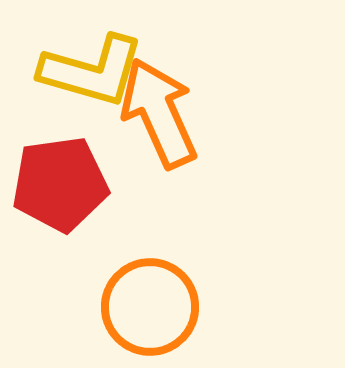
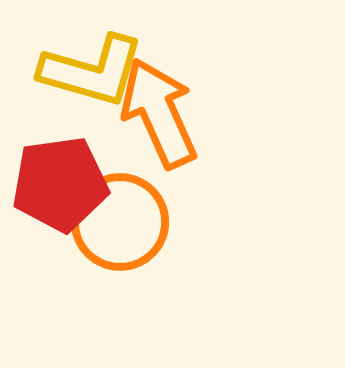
orange circle: moved 30 px left, 85 px up
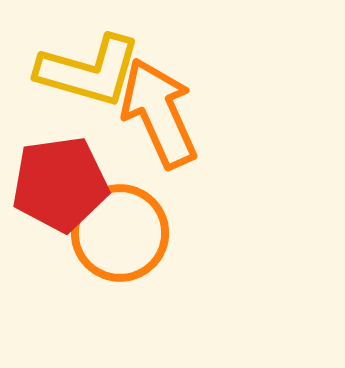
yellow L-shape: moved 3 px left
orange circle: moved 11 px down
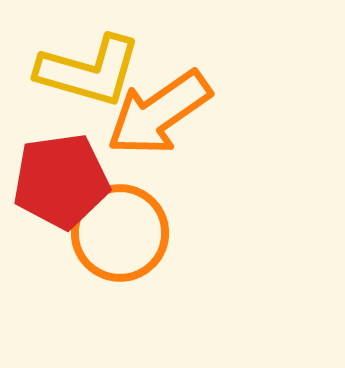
orange arrow: rotated 101 degrees counterclockwise
red pentagon: moved 1 px right, 3 px up
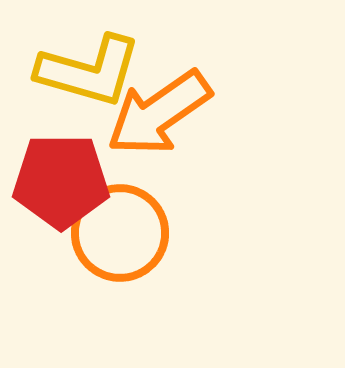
red pentagon: rotated 8 degrees clockwise
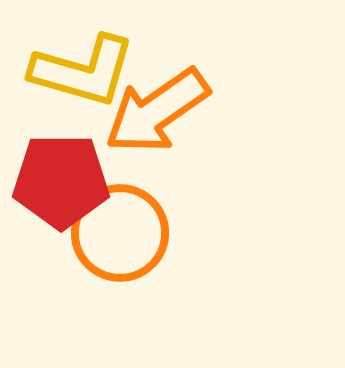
yellow L-shape: moved 6 px left
orange arrow: moved 2 px left, 2 px up
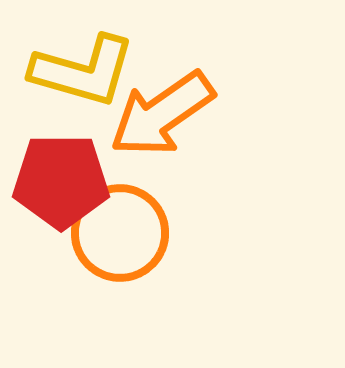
orange arrow: moved 5 px right, 3 px down
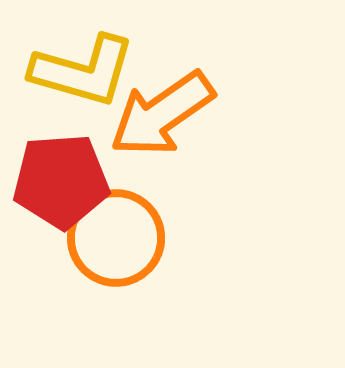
red pentagon: rotated 4 degrees counterclockwise
orange circle: moved 4 px left, 5 px down
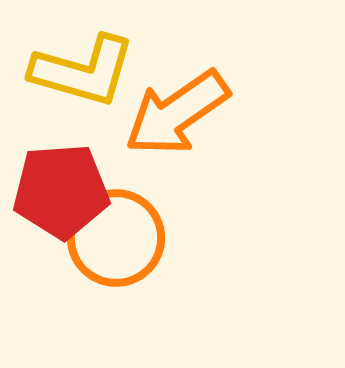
orange arrow: moved 15 px right, 1 px up
red pentagon: moved 10 px down
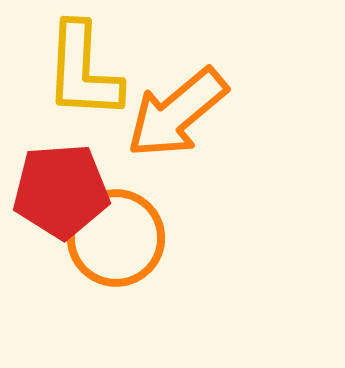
yellow L-shape: rotated 77 degrees clockwise
orange arrow: rotated 5 degrees counterclockwise
